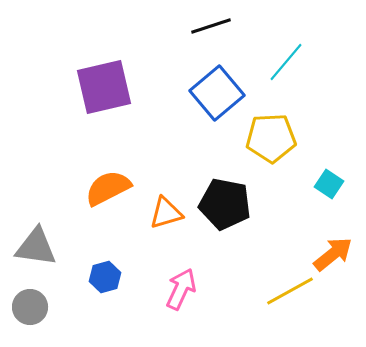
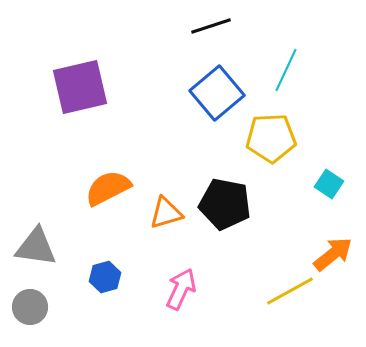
cyan line: moved 8 px down; rotated 15 degrees counterclockwise
purple square: moved 24 px left
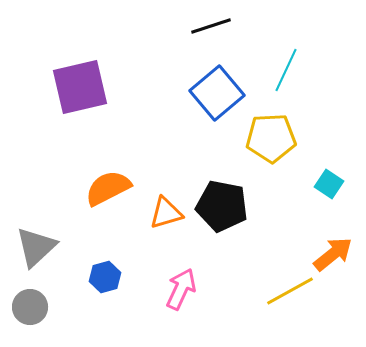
black pentagon: moved 3 px left, 2 px down
gray triangle: rotated 51 degrees counterclockwise
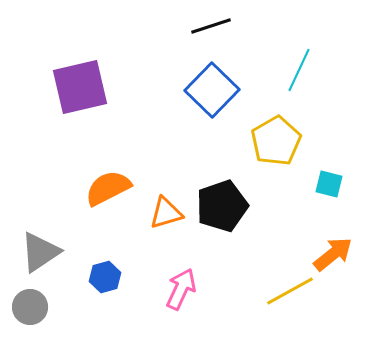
cyan line: moved 13 px right
blue square: moved 5 px left, 3 px up; rotated 6 degrees counterclockwise
yellow pentagon: moved 5 px right, 3 px down; rotated 27 degrees counterclockwise
cyan square: rotated 20 degrees counterclockwise
black pentagon: rotated 30 degrees counterclockwise
gray triangle: moved 4 px right, 5 px down; rotated 9 degrees clockwise
